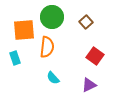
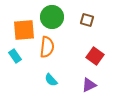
brown square: moved 1 px right, 2 px up; rotated 32 degrees counterclockwise
cyan rectangle: moved 2 px up; rotated 16 degrees counterclockwise
cyan semicircle: moved 2 px left, 2 px down
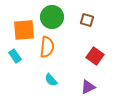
purple triangle: moved 1 px left, 2 px down
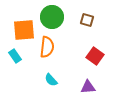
purple triangle: rotated 21 degrees clockwise
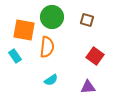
orange square: rotated 15 degrees clockwise
cyan semicircle: rotated 80 degrees counterclockwise
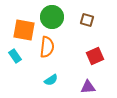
red square: rotated 30 degrees clockwise
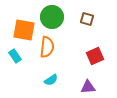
brown square: moved 1 px up
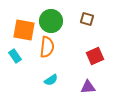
green circle: moved 1 px left, 4 px down
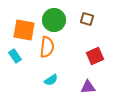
green circle: moved 3 px right, 1 px up
